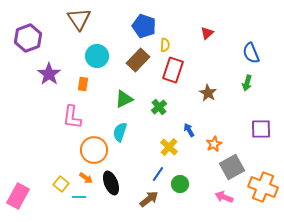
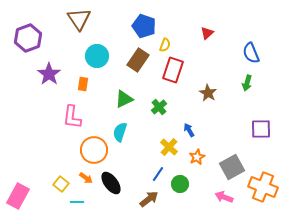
yellow semicircle: rotated 16 degrees clockwise
brown rectangle: rotated 10 degrees counterclockwise
orange star: moved 17 px left, 13 px down
black ellipse: rotated 15 degrees counterclockwise
cyan line: moved 2 px left, 5 px down
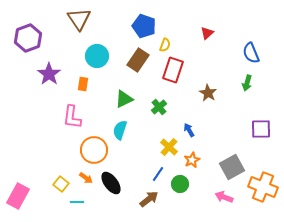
cyan semicircle: moved 2 px up
orange star: moved 5 px left, 3 px down
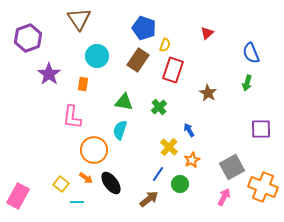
blue pentagon: moved 2 px down
green triangle: moved 3 px down; rotated 36 degrees clockwise
pink arrow: rotated 96 degrees clockwise
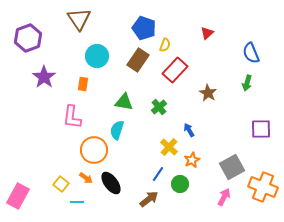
red rectangle: moved 2 px right; rotated 25 degrees clockwise
purple star: moved 5 px left, 3 px down
cyan semicircle: moved 3 px left
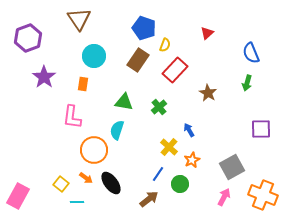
cyan circle: moved 3 px left
orange cross: moved 8 px down
